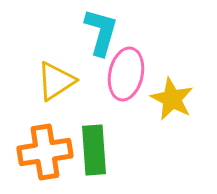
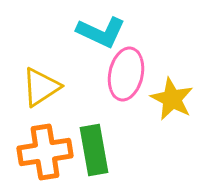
cyan L-shape: rotated 99 degrees clockwise
yellow triangle: moved 15 px left, 6 px down
green rectangle: rotated 6 degrees counterclockwise
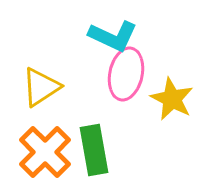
cyan L-shape: moved 12 px right, 4 px down
orange cross: rotated 36 degrees counterclockwise
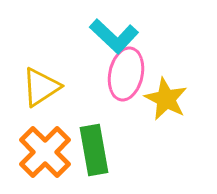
cyan L-shape: moved 1 px right; rotated 18 degrees clockwise
yellow star: moved 6 px left
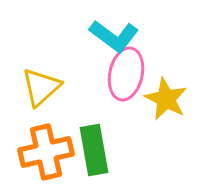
cyan L-shape: rotated 6 degrees counterclockwise
yellow triangle: rotated 9 degrees counterclockwise
orange cross: moved 1 px right; rotated 32 degrees clockwise
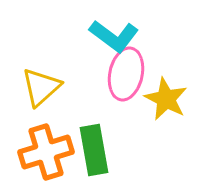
orange cross: rotated 4 degrees counterclockwise
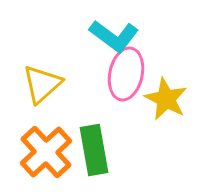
yellow triangle: moved 1 px right, 3 px up
orange cross: rotated 26 degrees counterclockwise
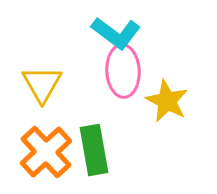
cyan L-shape: moved 2 px right, 3 px up
pink ellipse: moved 3 px left, 3 px up; rotated 15 degrees counterclockwise
yellow triangle: rotated 18 degrees counterclockwise
yellow star: moved 1 px right, 2 px down
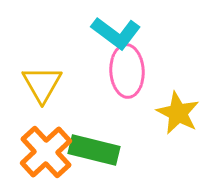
pink ellipse: moved 4 px right
yellow star: moved 11 px right, 12 px down
green rectangle: rotated 66 degrees counterclockwise
